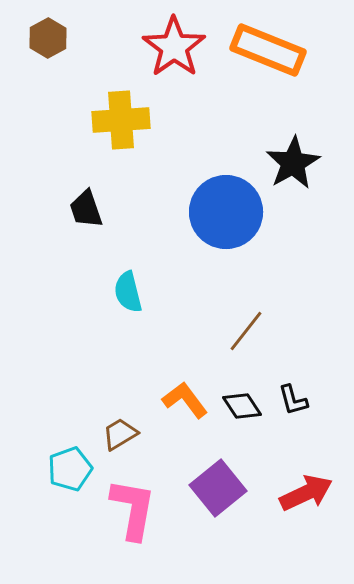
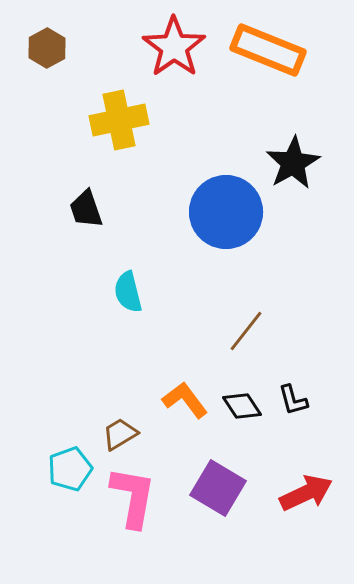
brown hexagon: moved 1 px left, 10 px down
yellow cross: moved 2 px left; rotated 8 degrees counterclockwise
purple square: rotated 20 degrees counterclockwise
pink L-shape: moved 12 px up
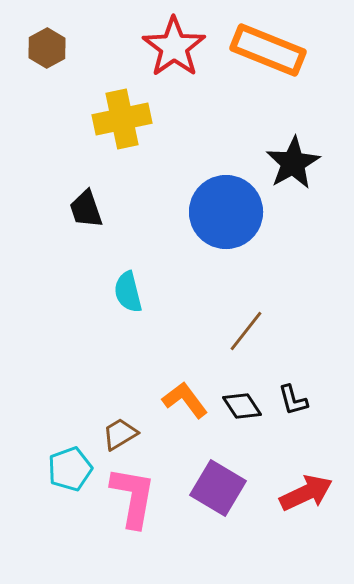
yellow cross: moved 3 px right, 1 px up
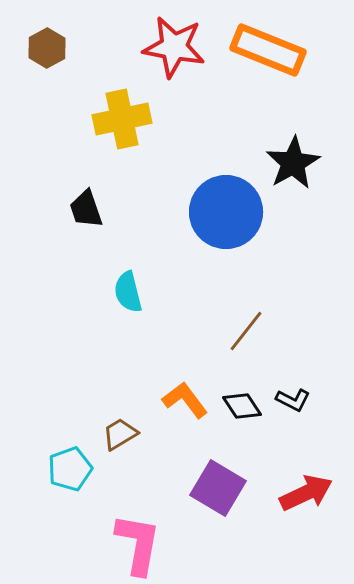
red star: rotated 26 degrees counterclockwise
black L-shape: rotated 48 degrees counterclockwise
pink L-shape: moved 5 px right, 47 px down
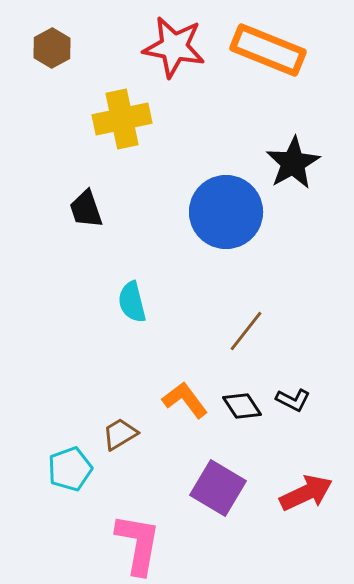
brown hexagon: moved 5 px right
cyan semicircle: moved 4 px right, 10 px down
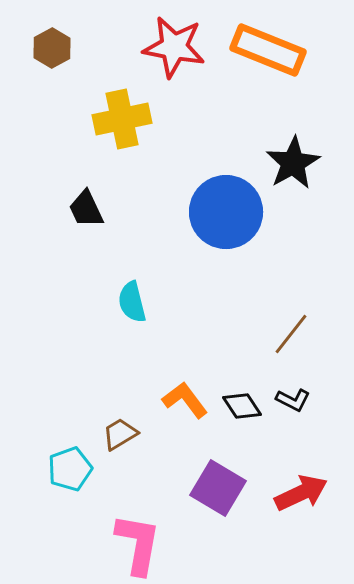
black trapezoid: rotated 6 degrees counterclockwise
brown line: moved 45 px right, 3 px down
red arrow: moved 5 px left
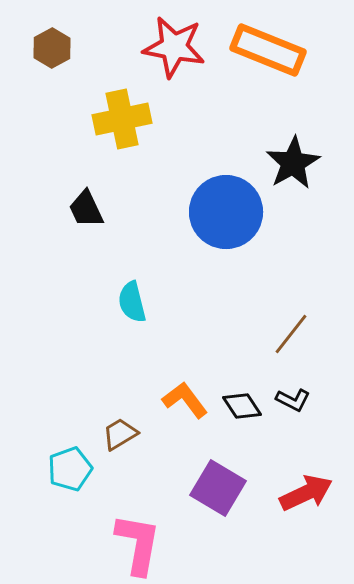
red arrow: moved 5 px right
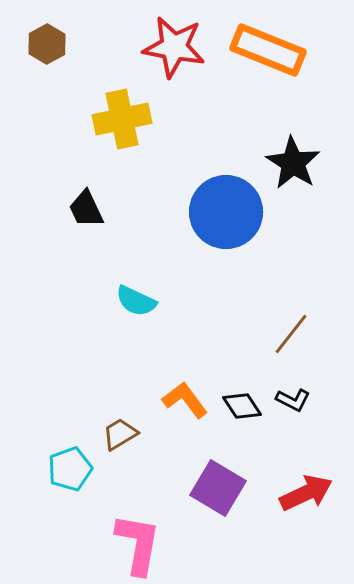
brown hexagon: moved 5 px left, 4 px up
black star: rotated 10 degrees counterclockwise
cyan semicircle: moved 4 px right, 1 px up; rotated 51 degrees counterclockwise
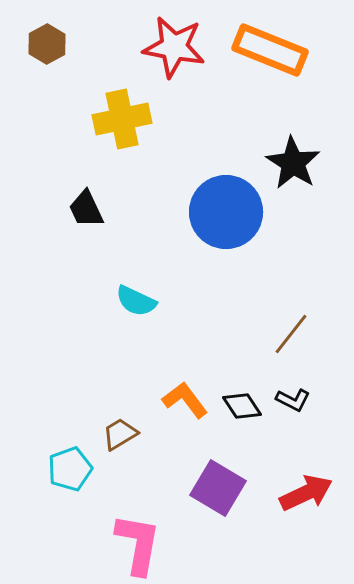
orange rectangle: moved 2 px right
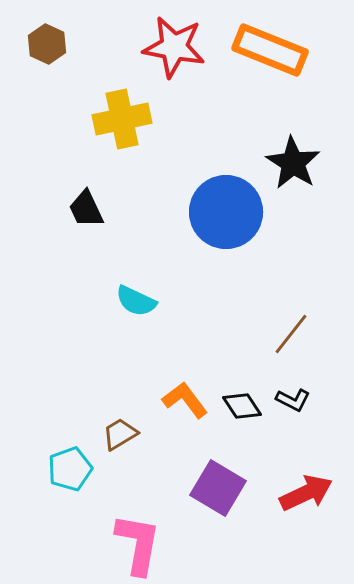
brown hexagon: rotated 6 degrees counterclockwise
